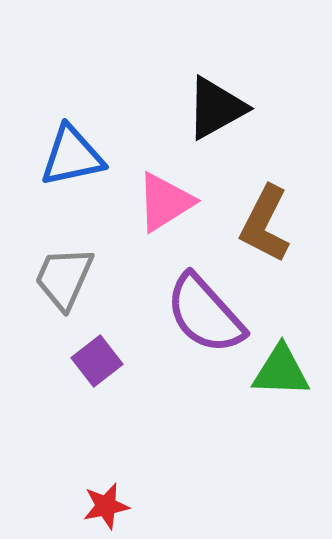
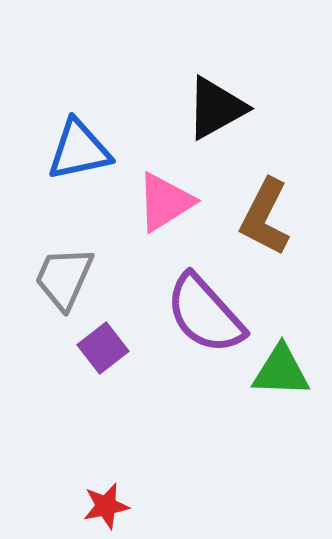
blue triangle: moved 7 px right, 6 px up
brown L-shape: moved 7 px up
purple square: moved 6 px right, 13 px up
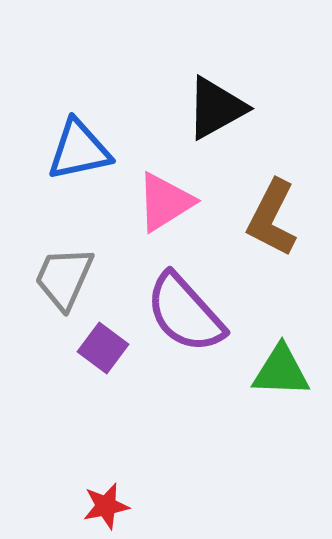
brown L-shape: moved 7 px right, 1 px down
purple semicircle: moved 20 px left, 1 px up
purple square: rotated 15 degrees counterclockwise
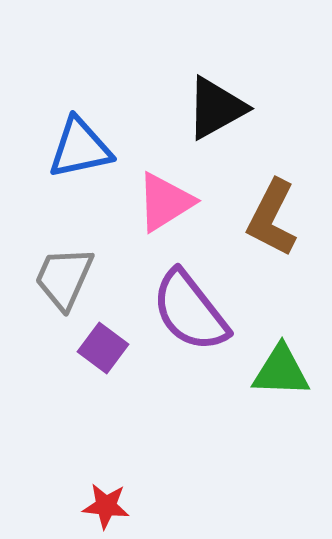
blue triangle: moved 1 px right, 2 px up
purple semicircle: moved 5 px right, 2 px up; rotated 4 degrees clockwise
red star: rotated 18 degrees clockwise
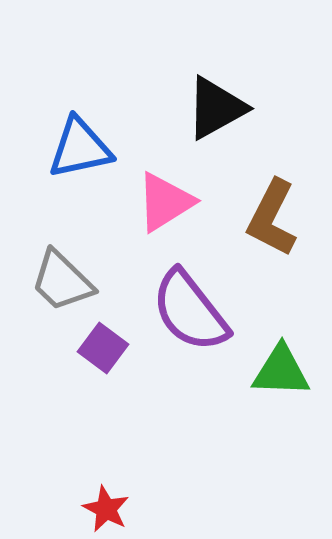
gray trapezoid: moved 2 px left, 3 px down; rotated 70 degrees counterclockwise
red star: moved 3 px down; rotated 21 degrees clockwise
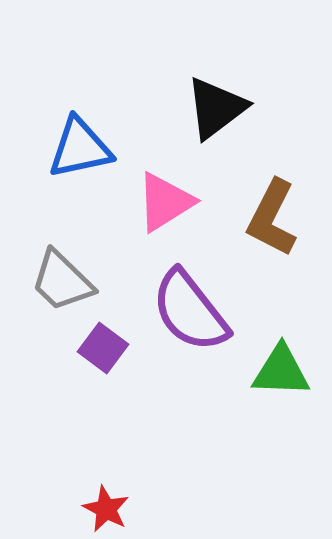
black triangle: rotated 8 degrees counterclockwise
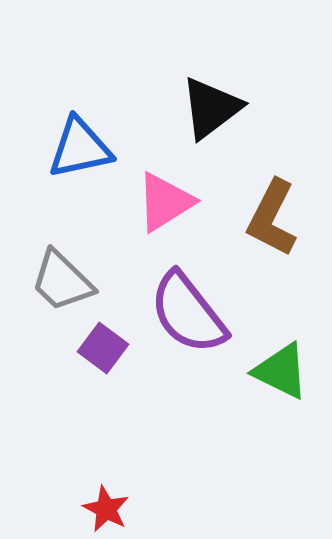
black triangle: moved 5 px left
purple semicircle: moved 2 px left, 2 px down
green triangle: rotated 24 degrees clockwise
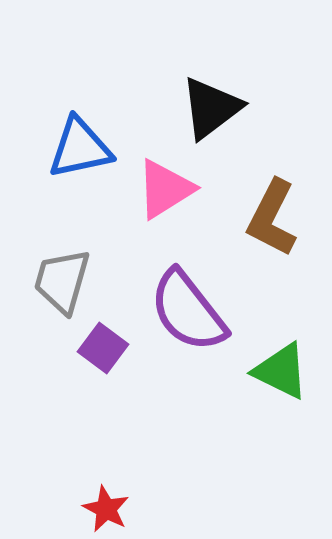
pink triangle: moved 13 px up
gray trapezoid: rotated 62 degrees clockwise
purple semicircle: moved 2 px up
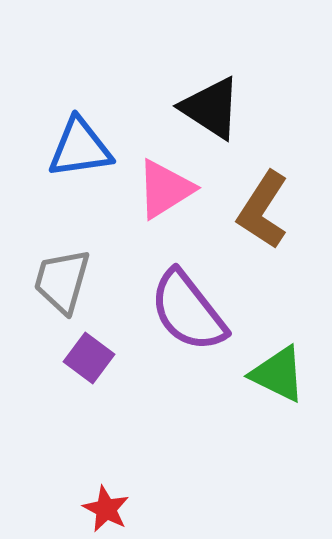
black triangle: rotated 50 degrees counterclockwise
blue triangle: rotated 4 degrees clockwise
brown L-shape: moved 9 px left, 8 px up; rotated 6 degrees clockwise
purple square: moved 14 px left, 10 px down
green triangle: moved 3 px left, 3 px down
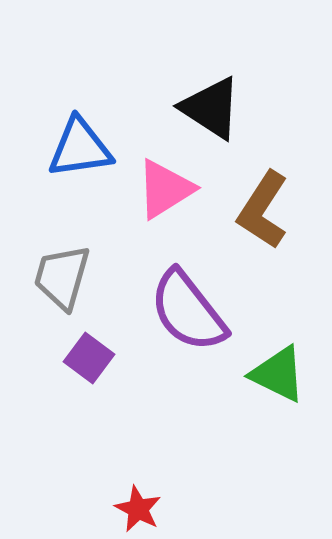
gray trapezoid: moved 4 px up
red star: moved 32 px right
